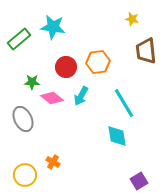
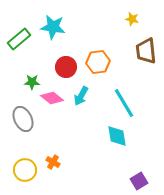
yellow circle: moved 5 px up
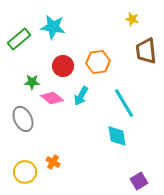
red circle: moved 3 px left, 1 px up
yellow circle: moved 2 px down
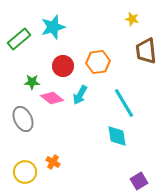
cyan star: rotated 25 degrees counterclockwise
cyan arrow: moved 1 px left, 1 px up
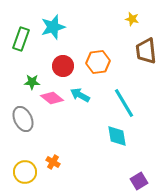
green rectangle: moved 2 px right; rotated 30 degrees counterclockwise
cyan arrow: rotated 90 degrees clockwise
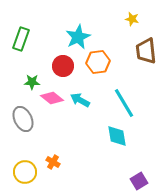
cyan star: moved 25 px right, 10 px down; rotated 10 degrees counterclockwise
cyan arrow: moved 5 px down
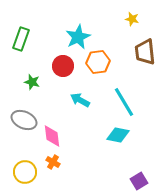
brown trapezoid: moved 1 px left, 1 px down
green star: rotated 14 degrees clockwise
pink diamond: moved 38 px down; rotated 45 degrees clockwise
cyan line: moved 1 px up
gray ellipse: moved 1 px right, 1 px down; rotated 40 degrees counterclockwise
cyan diamond: moved 1 px right, 1 px up; rotated 70 degrees counterclockwise
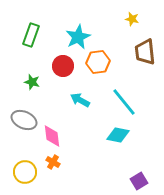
green rectangle: moved 10 px right, 4 px up
cyan line: rotated 8 degrees counterclockwise
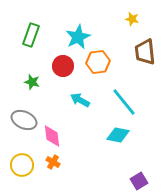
yellow circle: moved 3 px left, 7 px up
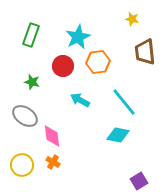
gray ellipse: moved 1 px right, 4 px up; rotated 10 degrees clockwise
